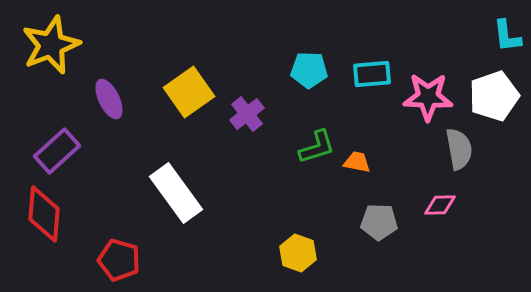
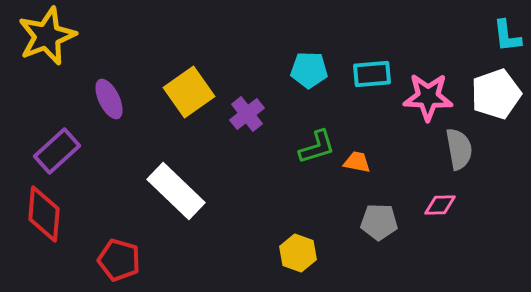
yellow star: moved 4 px left, 9 px up
white pentagon: moved 2 px right, 2 px up
white rectangle: moved 2 px up; rotated 10 degrees counterclockwise
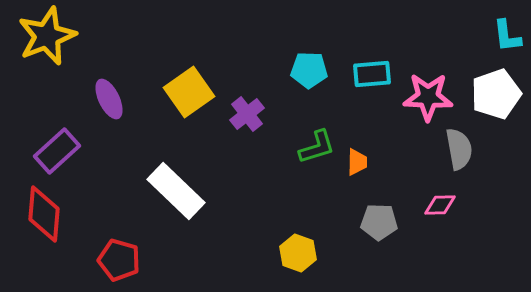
orange trapezoid: rotated 80 degrees clockwise
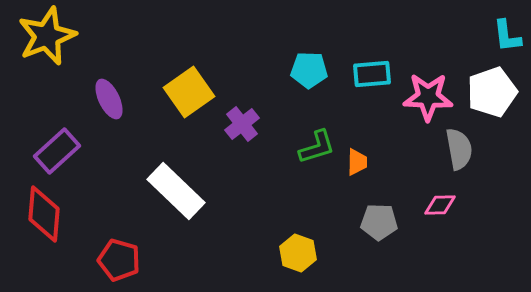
white pentagon: moved 4 px left, 2 px up
purple cross: moved 5 px left, 10 px down
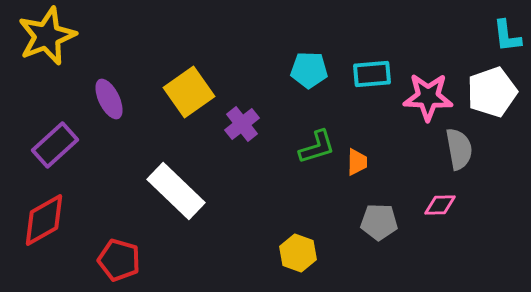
purple rectangle: moved 2 px left, 6 px up
red diamond: moved 6 px down; rotated 56 degrees clockwise
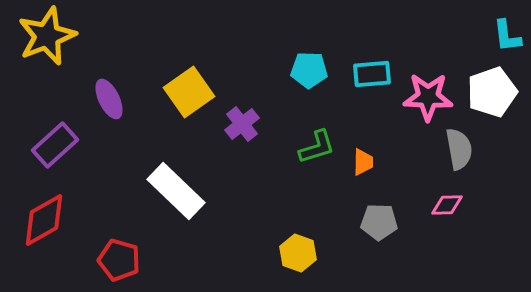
orange trapezoid: moved 6 px right
pink diamond: moved 7 px right
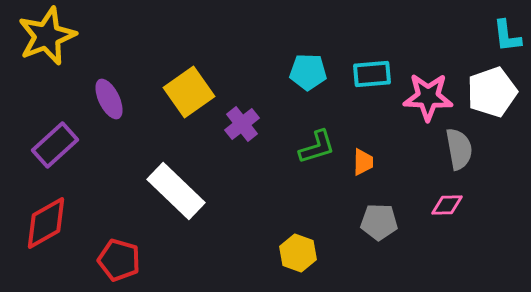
cyan pentagon: moved 1 px left, 2 px down
red diamond: moved 2 px right, 3 px down
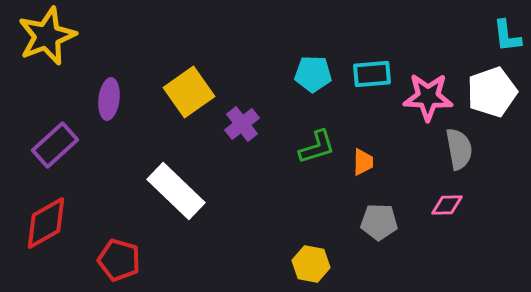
cyan pentagon: moved 5 px right, 2 px down
purple ellipse: rotated 33 degrees clockwise
yellow hexagon: moved 13 px right, 11 px down; rotated 9 degrees counterclockwise
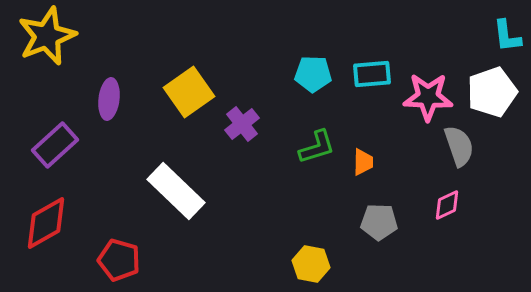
gray semicircle: moved 3 px up; rotated 9 degrees counterclockwise
pink diamond: rotated 24 degrees counterclockwise
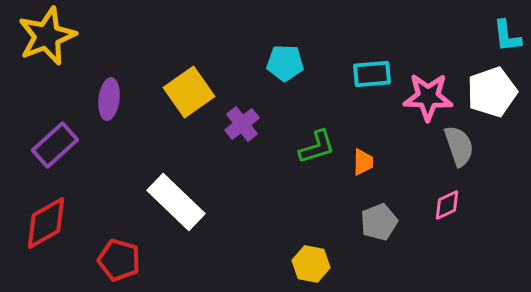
cyan pentagon: moved 28 px left, 11 px up
white rectangle: moved 11 px down
gray pentagon: rotated 24 degrees counterclockwise
